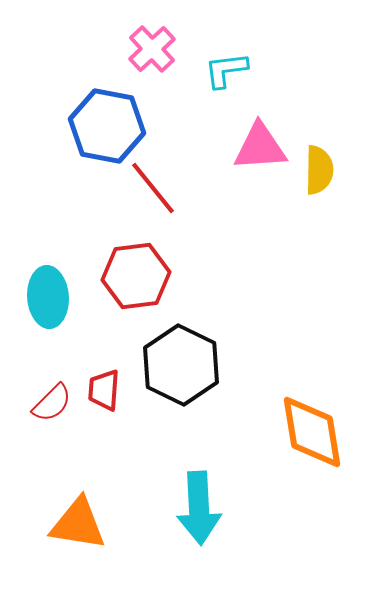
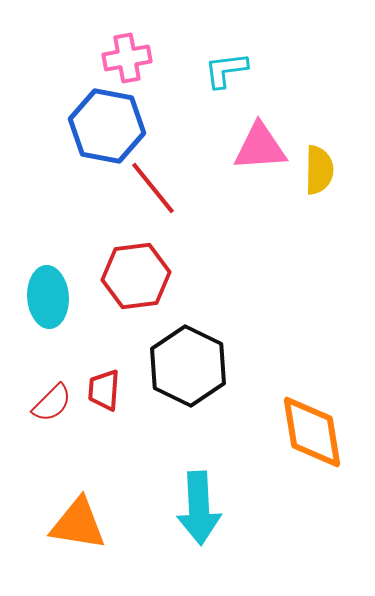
pink cross: moved 25 px left, 9 px down; rotated 33 degrees clockwise
black hexagon: moved 7 px right, 1 px down
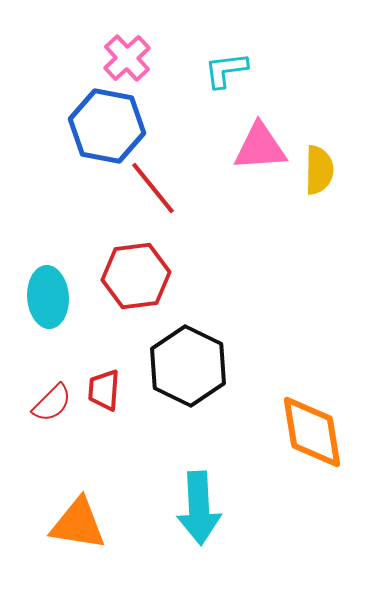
pink cross: rotated 33 degrees counterclockwise
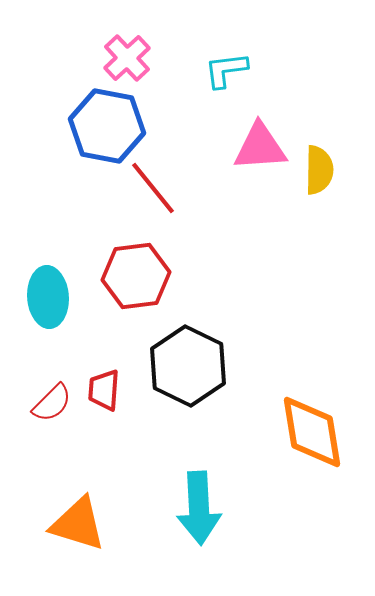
orange triangle: rotated 8 degrees clockwise
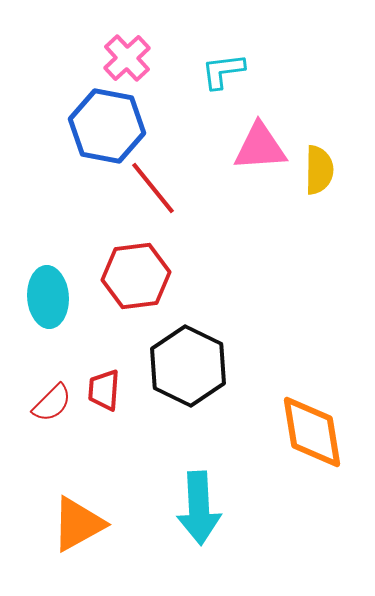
cyan L-shape: moved 3 px left, 1 px down
orange triangle: rotated 46 degrees counterclockwise
